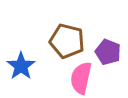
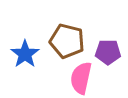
purple pentagon: rotated 20 degrees counterclockwise
blue star: moved 4 px right, 12 px up
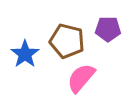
purple pentagon: moved 23 px up
pink semicircle: rotated 28 degrees clockwise
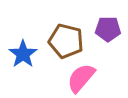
brown pentagon: moved 1 px left
blue star: moved 2 px left
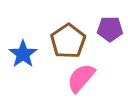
purple pentagon: moved 2 px right
brown pentagon: moved 2 px right; rotated 24 degrees clockwise
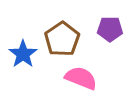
brown pentagon: moved 6 px left, 2 px up
pink semicircle: rotated 72 degrees clockwise
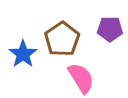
pink semicircle: rotated 36 degrees clockwise
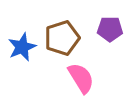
brown pentagon: moved 1 px up; rotated 16 degrees clockwise
blue star: moved 1 px left, 7 px up; rotated 12 degrees clockwise
